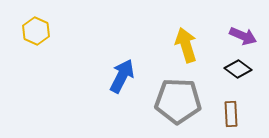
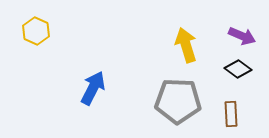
purple arrow: moved 1 px left
blue arrow: moved 29 px left, 12 px down
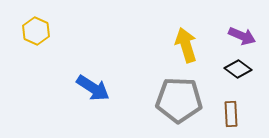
blue arrow: rotated 96 degrees clockwise
gray pentagon: moved 1 px right, 1 px up
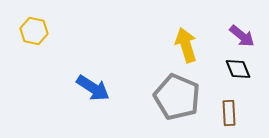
yellow hexagon: moved 2 px left; rotated 12 degrees counterclockwise
purple arrow: rotated 16 degrees clockwise
black diamond: rotated 32 degrees clockwise
gray pentagon: moved 2 px left, 3 px up; rotated 21 degrees clockwise
brown rectangle: moved 2 px left, 1 px up
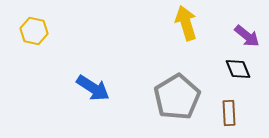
purple arrow: moved 5 px right
yellow arrow: moved 22 px up
gray pentagon: rotated 18 degrees clockwise
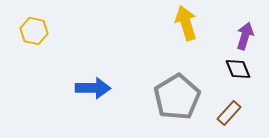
purple arrow: moved 2 px left; rotated 112 degrees counterclockwise
blue arrow: rotated 32 degrees counterclockwise
brown rectangle: rotated 45 degrees clockwise
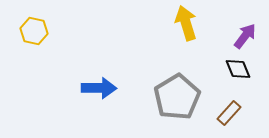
purple arrow: rotated 20 degrees clockwise
blue arrow: moved 6 px right
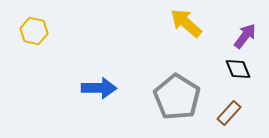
yellow arrow: rotated 32 degrees counterclockwise
gray pentagon: rotated 9 degrees counterclockwise
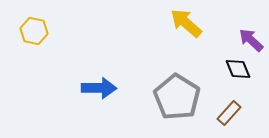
purple arrow: moved 6 px right, 4 px down; rotated 84 degrees counterclockwise
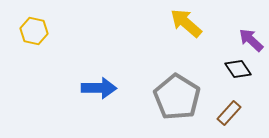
black diamond: rotated 12 degrees counterclockwise
